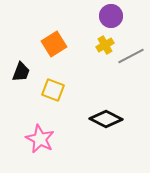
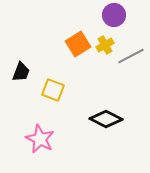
purple circle: moved 3 px right, 1 px up
orange square: moved 24 px right
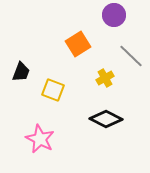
yellow cross: moved 33 px down
gray line: rotated 72 degrees clockwise
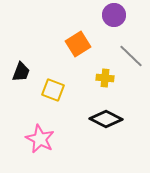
yellow cross: rotated 36 degrees clockwise
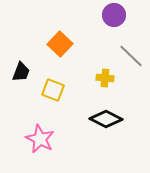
orange square: moved 18 px left; rotated 15 degrees counterclockwise
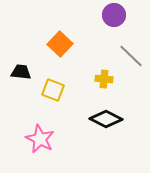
black trapezoid: rotated 105 degrees counterclockwise
yellow cross: moved 1 px left, 1 px down
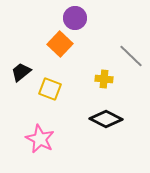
purple circle: moved 39 px left, 3 px down
black trapezoid: rotated 45 degrees counterclockwise
yellow square: moved 3 px left, 1 px up
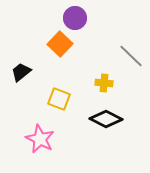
yellow cross: moved 4 px down
yellow square: moved 9 px right, 10 px down
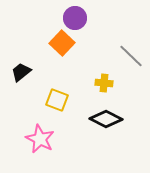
orange square: moved 2 px right, 1 px up
yellow square: moved 2 px left, 1 px down
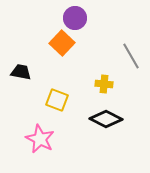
gray line: rotated 16 degrees clockwise
black trapezoid: rotated 50 degrees clockwise
yellow cross: moved 1 px down
